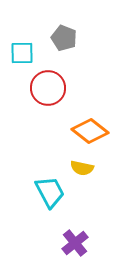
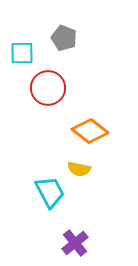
yellow semicircle: moved 3 px left, 1 px down
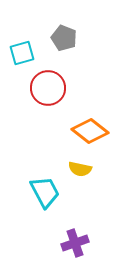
cyan square: rotated 15 degrees counterclockwise
yellow semicircle: moved 1 px right
cyan trapezoid: moved 5 px left
purple cross: rotated 20 degrees clockwise
